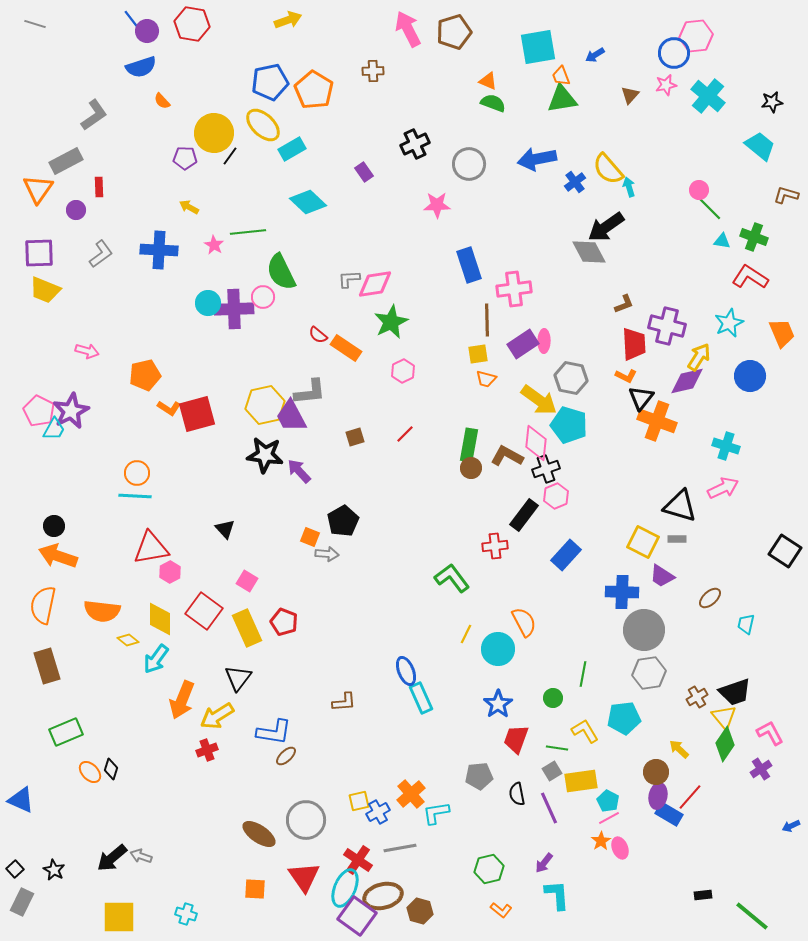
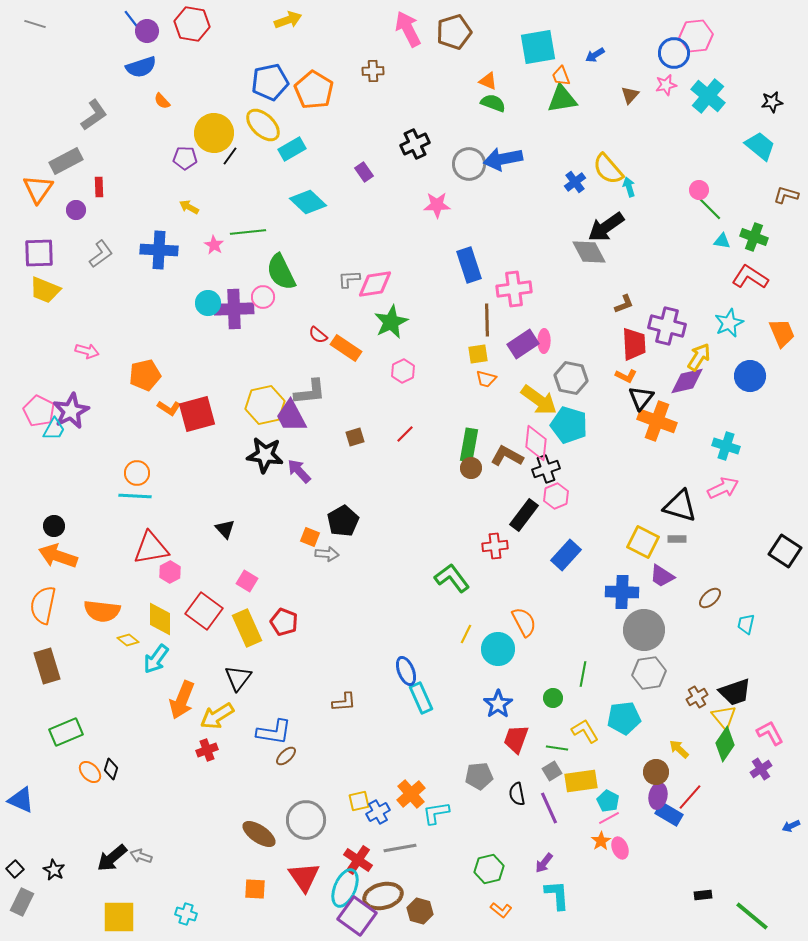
blue arrow at (537, 159): moved 34 px left
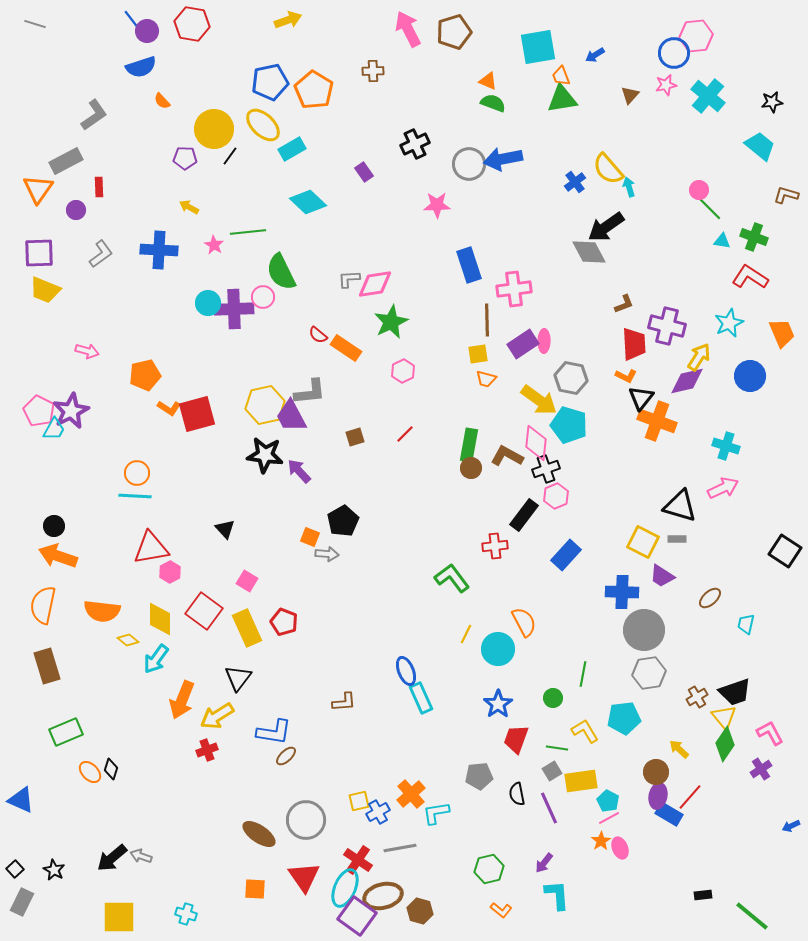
yellow circle at (214, 133): moved 4 px up
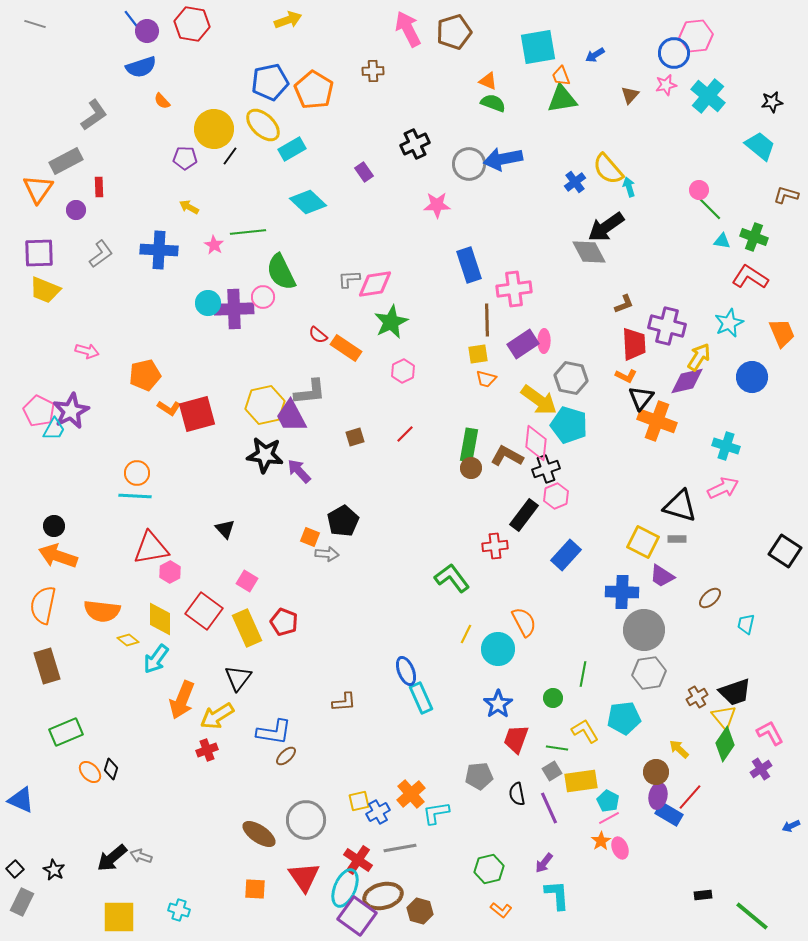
blue circle at (750, 376): moved 2 px right, 1 px down
cyan cross at (186, 914): moved 7 px left, 4 px up
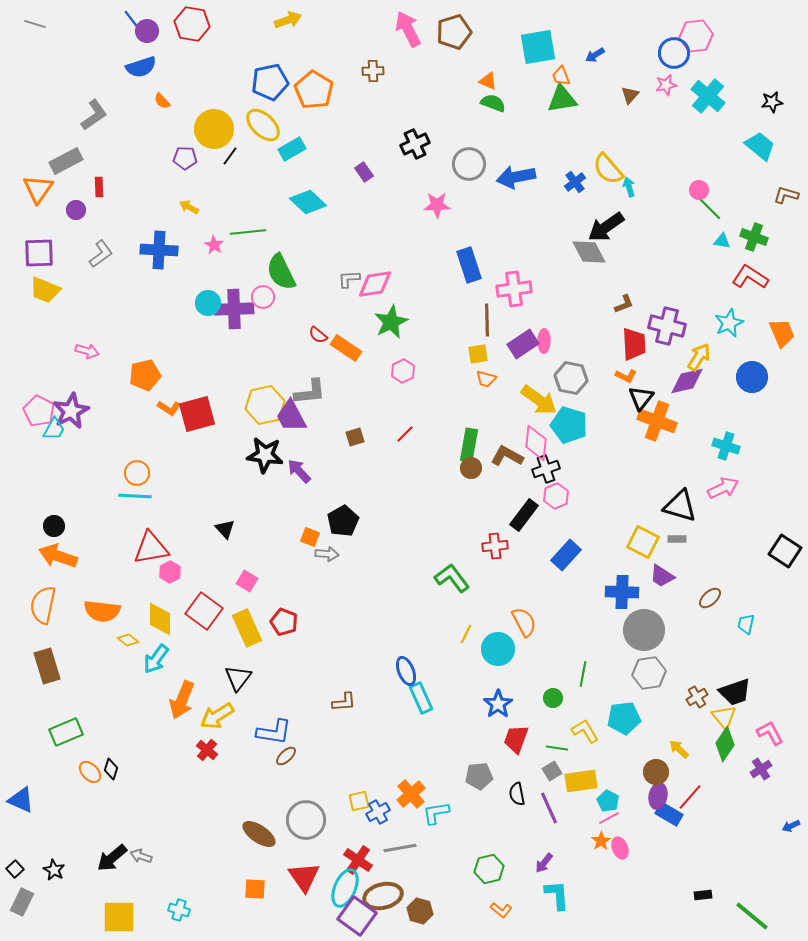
blue arrow at (503, 159): moved 13 px right, 18 px down
red cross at (207, 750): rotated 30 degrees counterclockwise
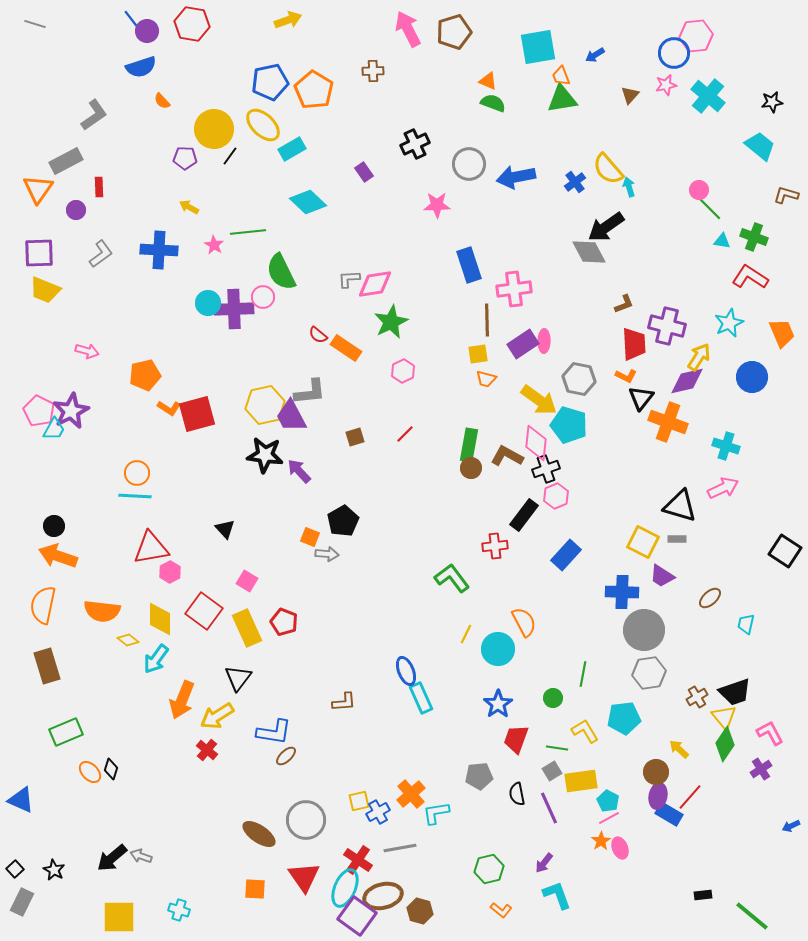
gray hexagon at (571, 378): moved 8 px right, 1 px down
orange cross at (657, 421): moved 11 px right, 1 px down
cyan L-shape at (557, 895): rotated 16 degrees counterclockwise
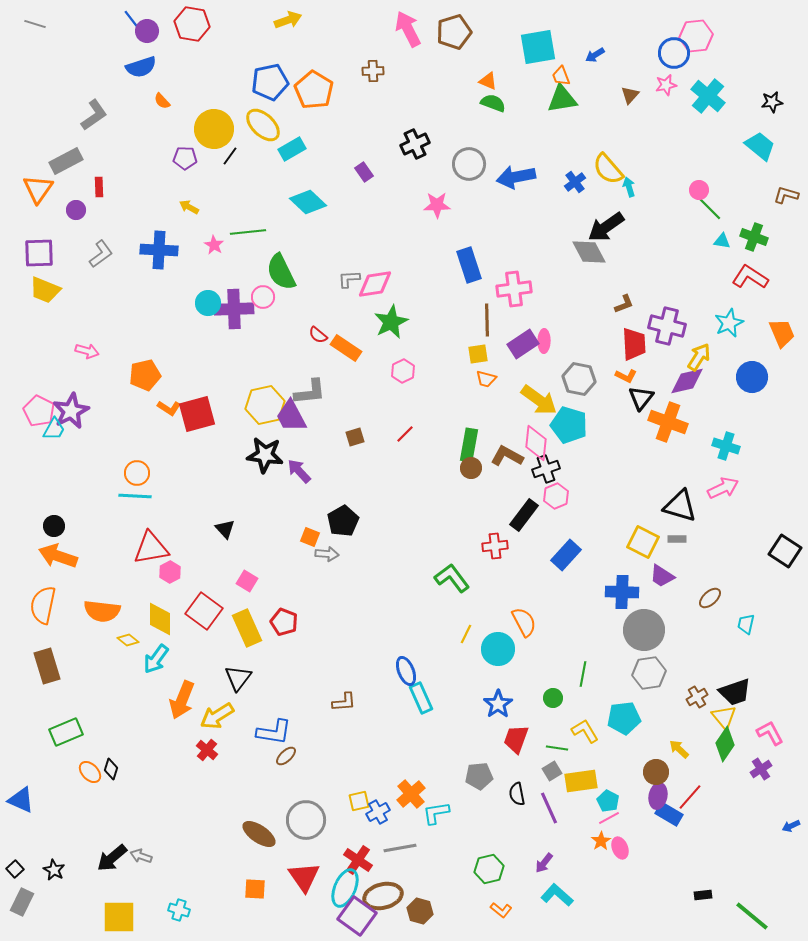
cyan L-shape at (557, 895): rotated 28 degrees counterclockwise
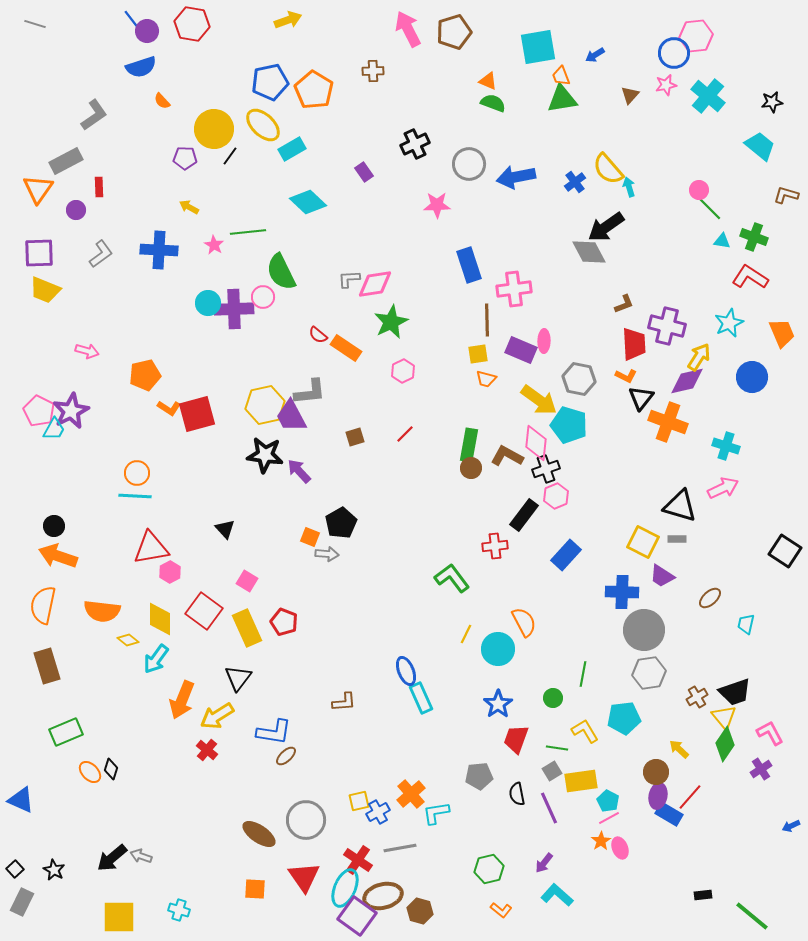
purple rectangle at (523, 344): moved 2 px left, 6 px down; rotated 56 degrees clockwise
black pentagon at (343, 521): moved 2 px left, 2 px down
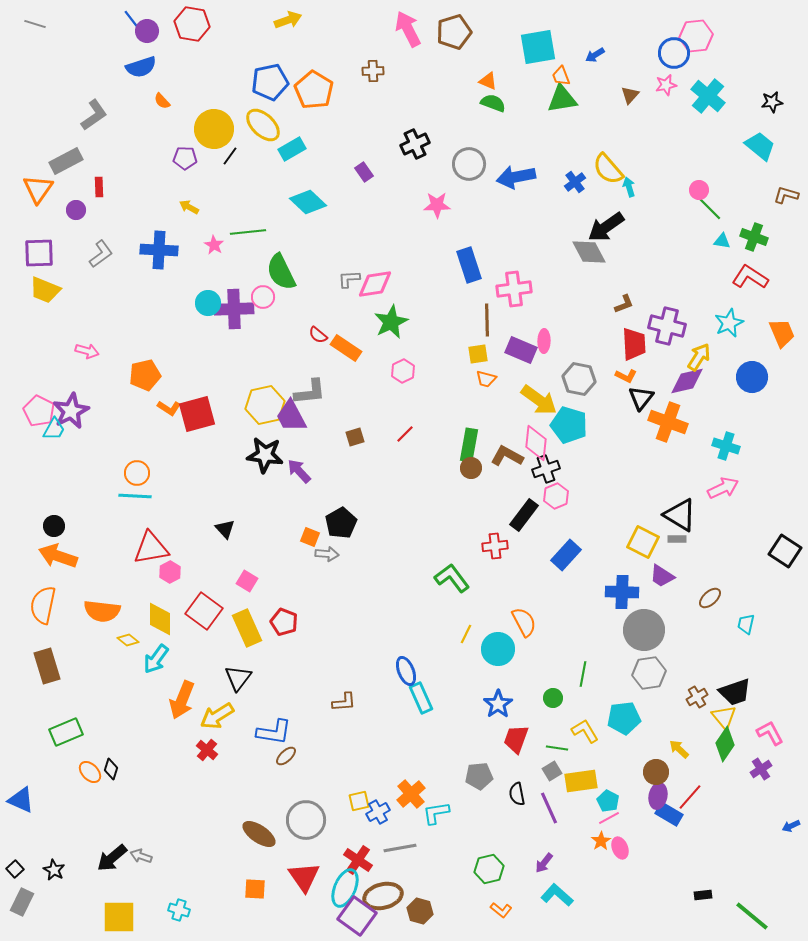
black triangle at (680, 506): moved 9 px down; rotated 15 degrees clockwise
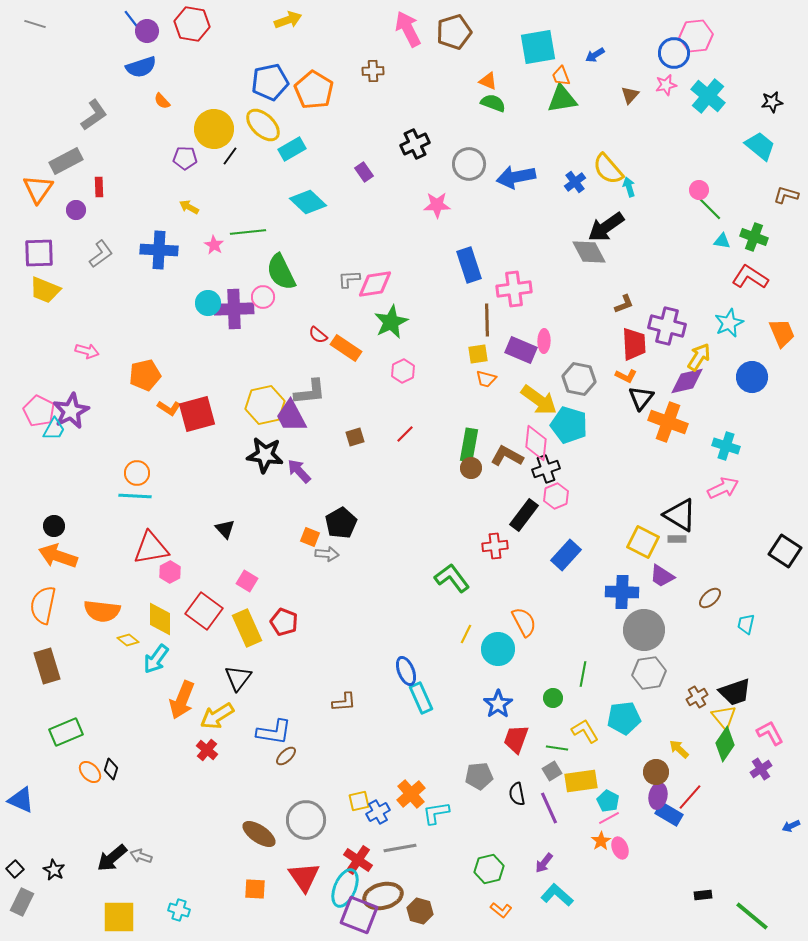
purple square at (357, 916): moved 2 px right, 1 px up; rotated 15 degrees counterclockwise
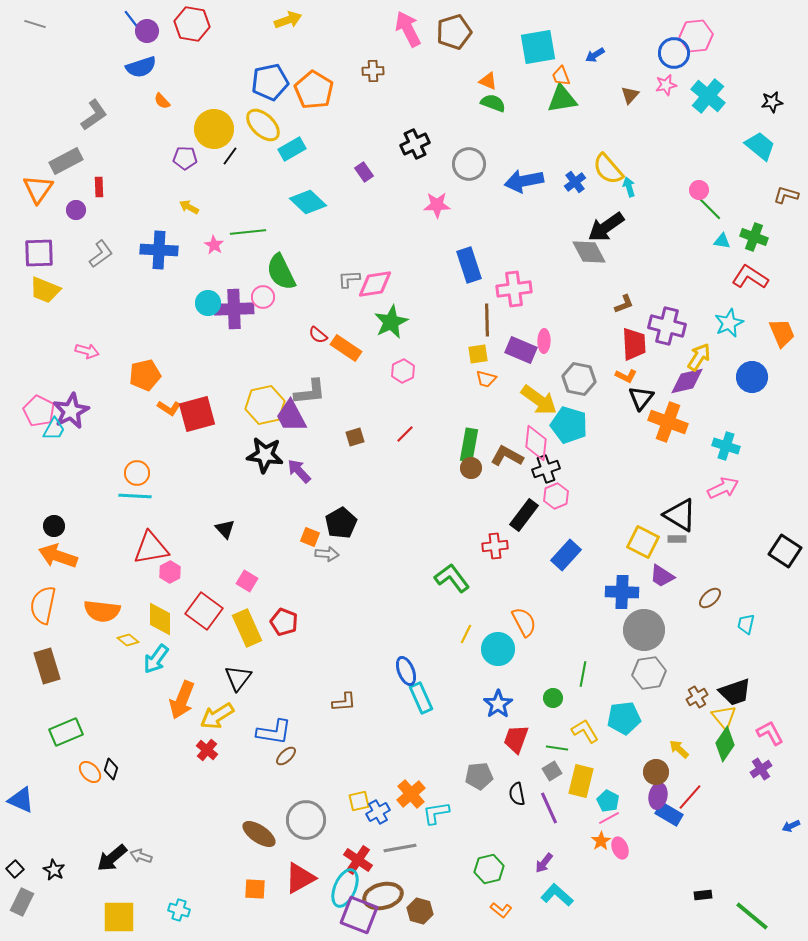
blue arrow at (516, 177): moved 8 px right, 4 px down
yellow rectangle at (581, 781): rotated 68 degrees counterclockwise
red triangle at (304, 877): moved 4 px left, 1 px down; rotated 36 degrees clockwise
